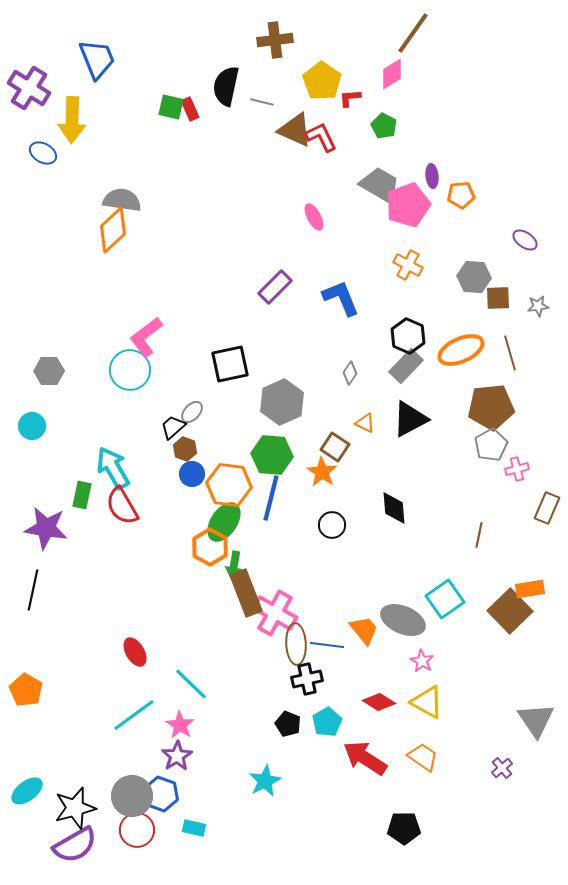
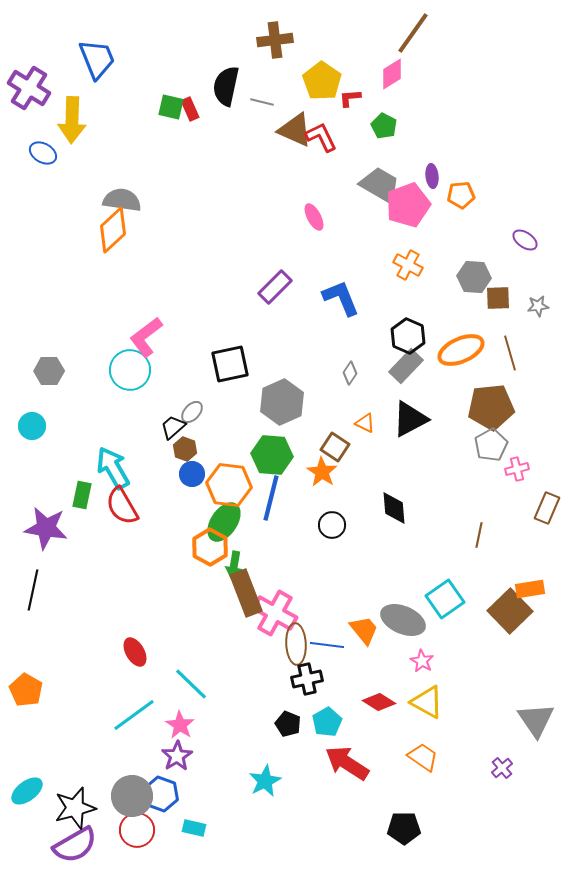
red arrow at (365, 758): moved 18 px left, 5 px down
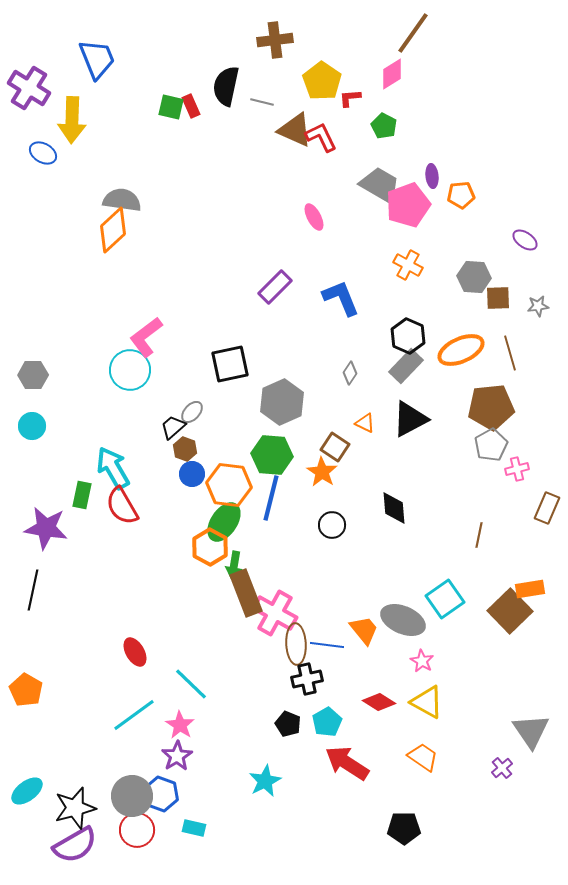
red rectangle at (190, 109): moved 1 px right, 3 px up
gray hexagon at (49, 371): moved 16 px left, 4 px down
gray triangle at (536, 720): moved 5 px left, 11 px down
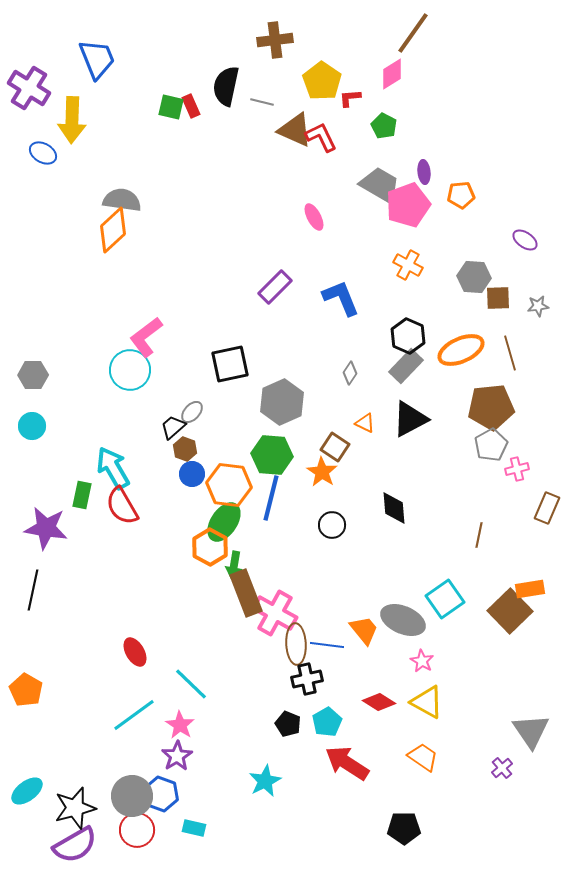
purple ellipse at (432, 176): moved 8 px left, 4 px up
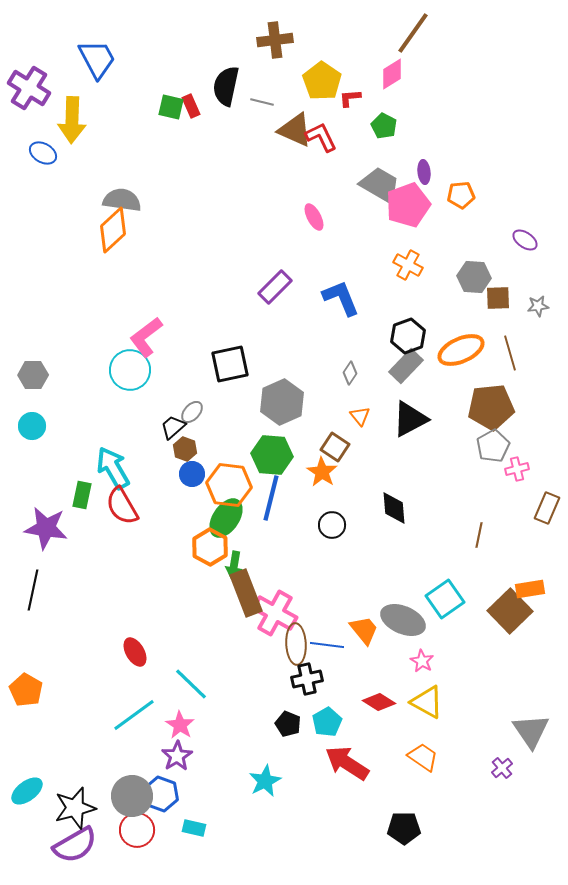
blue trapezoid at (97, 59): rotated 6 degrees counterclockwise
black hexagon at (408, 336): rotated 16 degrees clockwise
orange triangle at (365, 423): moved 5 px left, 7 px up; rotated 25 degrees clockwise
gray pentagon at (491, 445): moved 2 px right, 1 px down
green ellipse at (224, 522): moved 2 px right, 4 px up
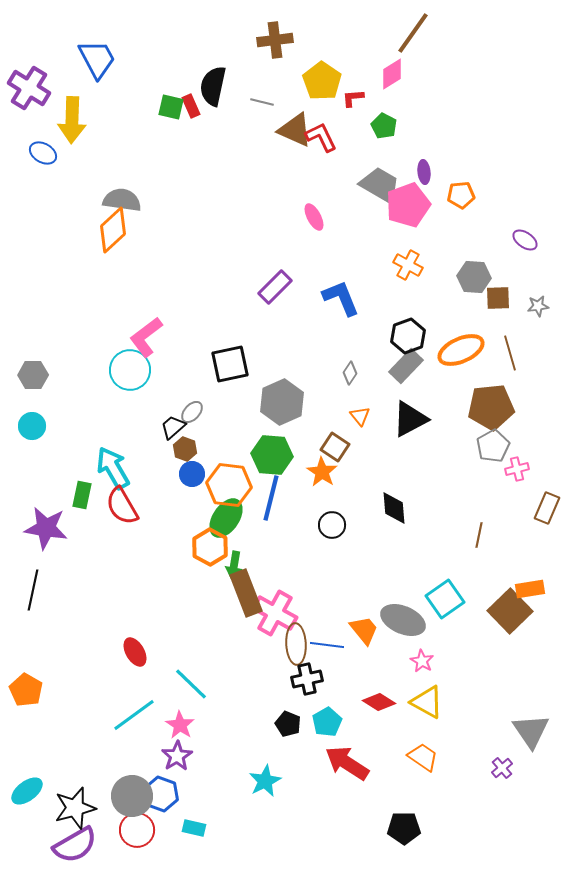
black semicircle at (226, 86): moved 13 px left
red L-shape at (350, 98): moved 3 px right
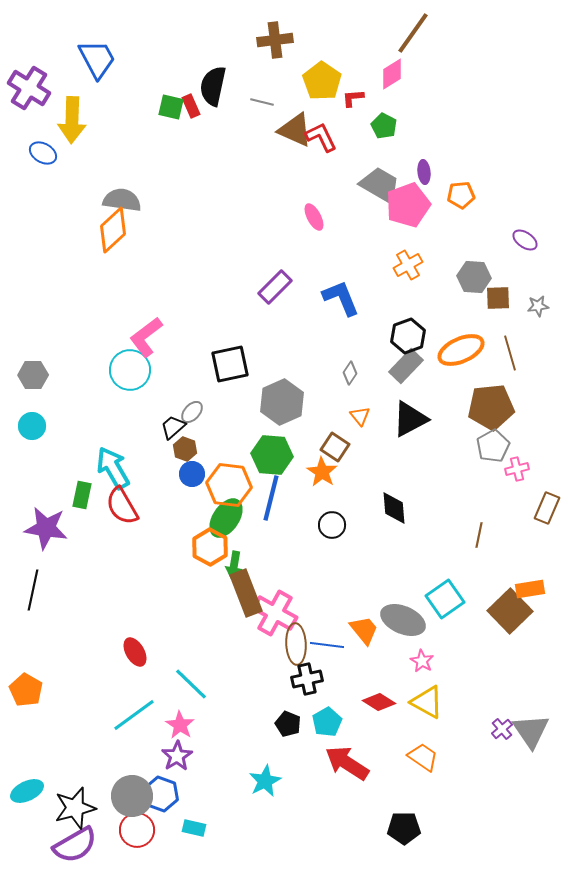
orange cross at (408, 265): rotated 32 degrees clockwise
purple cross at (502, 768): moved 39 px up
cyan ellipse at (27, 791): rotated 12 degrees clockwise
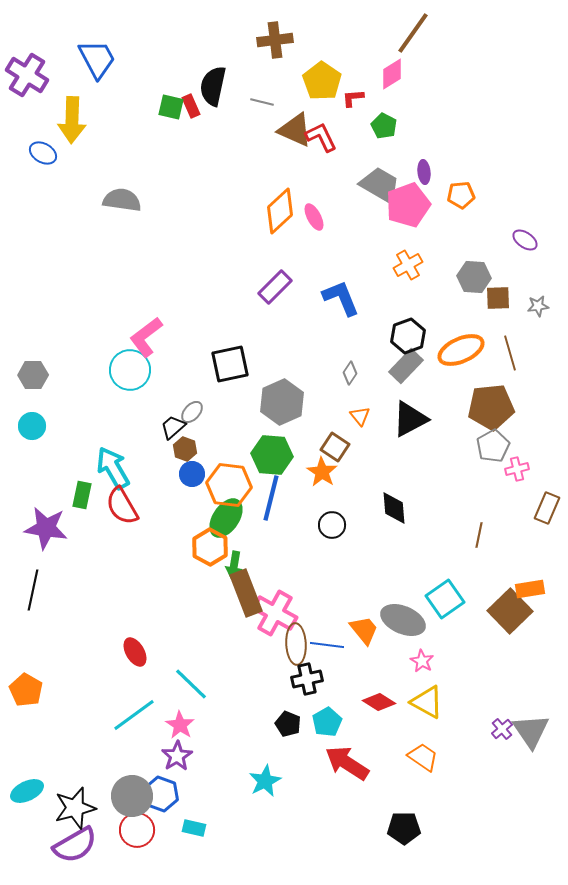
purple cross at (29, 88): moved 2 px left, 13 px up
orange diamond at (113, 230): moved 167 px right, 19 px up
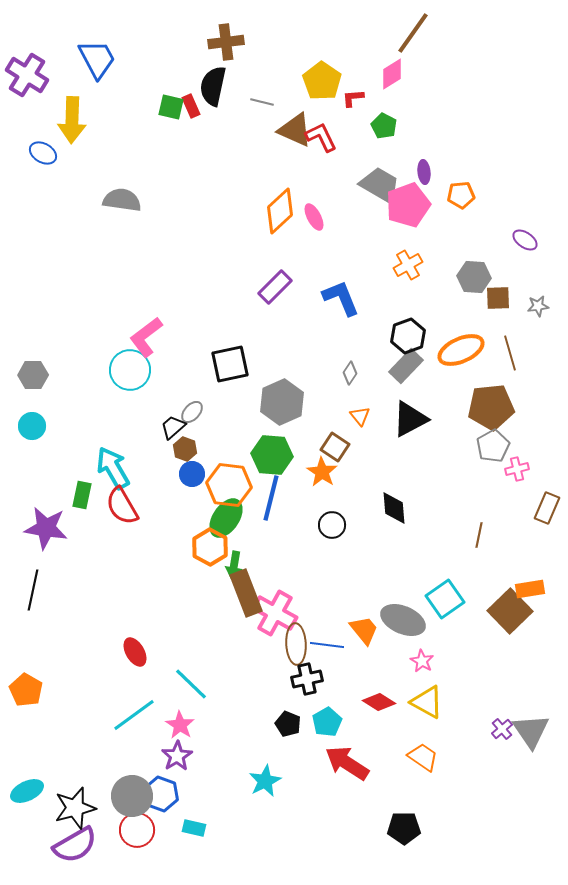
brown cross at (275, 40): moved 49 px left, 2 px down
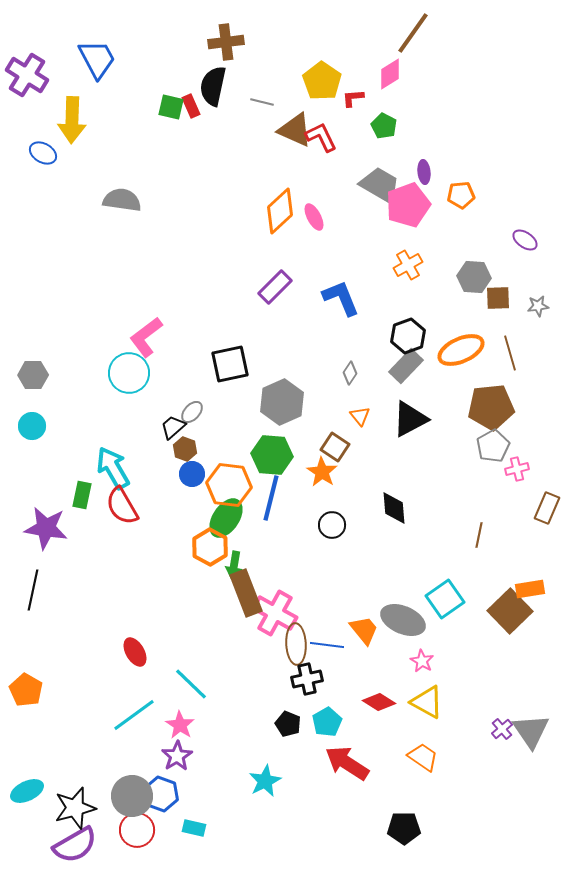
pink diamond at (392, 74): moved 2 px left
cyan circle at (130, 370): moved 1 px left, 3 px down
